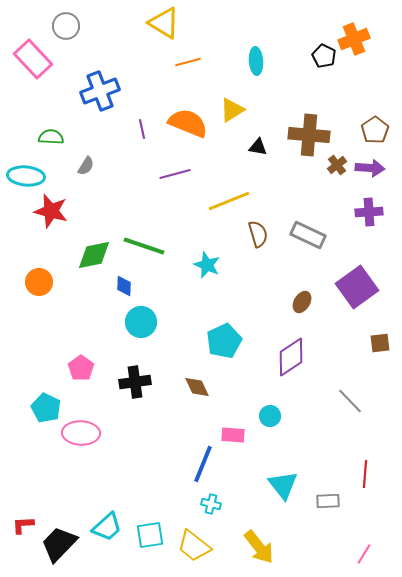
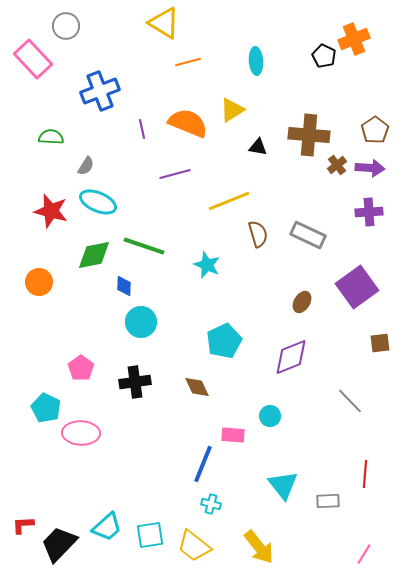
cyan ellipse at (26, 176): moved 72 px right, 26 px down; rotated 18 degrees clockwise
purple diamond at (291, 357): rotated 12 degrees clockwise
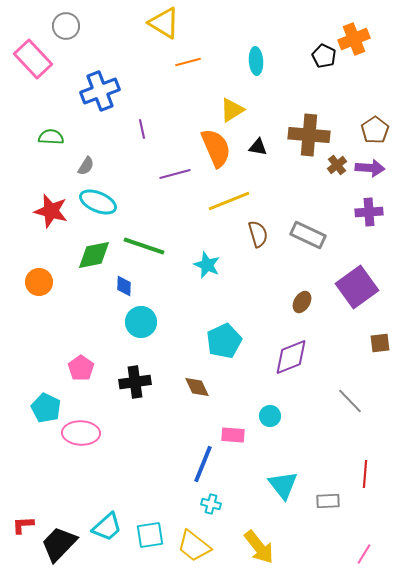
orange semicircle at (188, 123): moved 28 px right, 25 px down; rotated 45 degrees clockwise
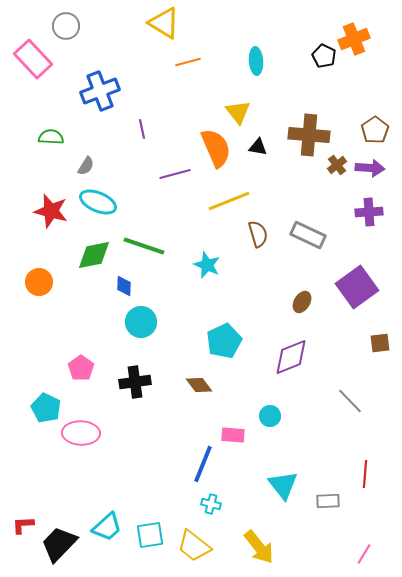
yellow triangle at (232, 110): moved 6 px right, 2 px down; rotated 36 degrees counterclockwise
brown diamond at (197, 387): moved 2 px right, 2 px up; rotated 12 degrees counterclockwise
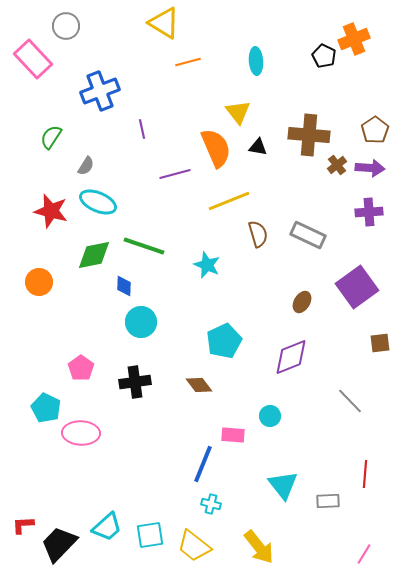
green semicircle at (51, 137): rotated 60 degrees counterclockwise
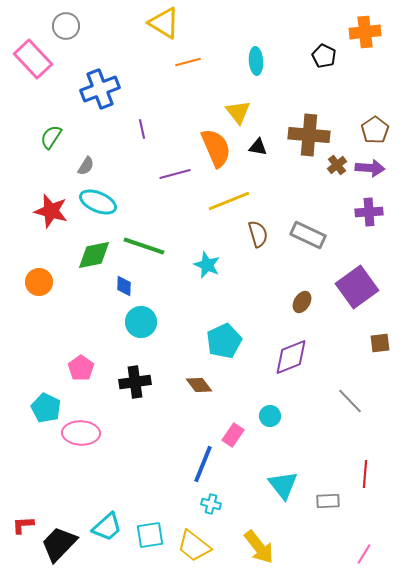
orange cross at (354, 39): moved 11 px right, 7 px up; rotated 16 degrees clockwise
blue cross at (100, 91): moved 2 px up
pink rectangle at (233, 435): rotated 60 degrees counterclockwise
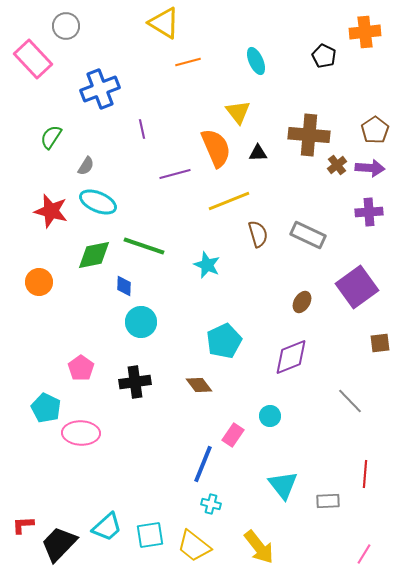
cyan ellipse at (256, 61): rotated 20 degrees counterclockwise
black triangle at (258, 147): moved 6 px down; rotated 12 degrees counterclockwise
